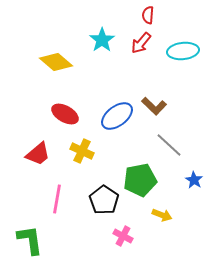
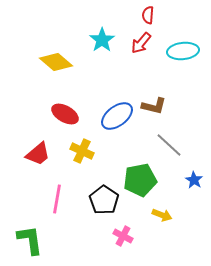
brown L-shape: rotated 30 degrees counterclockwise
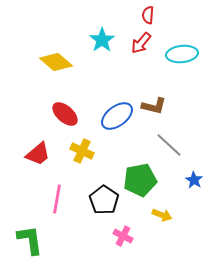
cyan ellipse: moved 1 px left, 3 px down
red ellipse: rotated 12 degrees clockwise
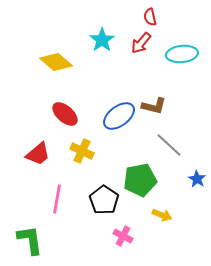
red semicircle: moved 2 px right, 2 px down; rotated 18 degrees counterclockwise
blue ellipse: moved 2 px right
blue star: moved 3 px right, 1 px up
